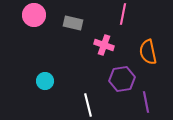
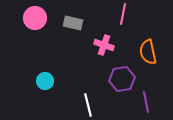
pink circle: moved 1 px right, 3 px down
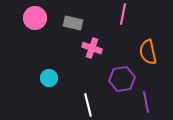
pink cross: moved 12 px left, 3 px down
cyan circle: moved 4 px right, 3 px up
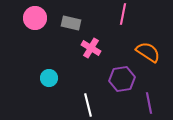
gray rectangle: moved 2 px left
pink cross: moved 1 px left; rotated 12 degrees clockwise
orange semicircle: rotated 135 degrees clockwise
purple line: moved 3 px right, 1 px down
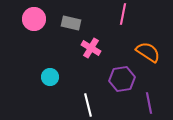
pink circle: moved 1 px left, 1 px down
cyan circle: moved 1 px right, 1 px up
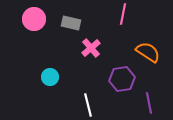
pink cross: rotated 18 degrees clockwise
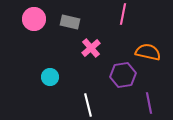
gray rectangle: moved 1 px left, 1 px up
orange semicircle: rotated 20 degrees counterclockwise
purple hexagon: moved 1 px right, 4 px up
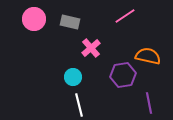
pink line: moved 2 px right, 2 px down; rotated 45 degrees clockwise
orange semicircle: moved 4 px down
cyan circle: moved 23 px right
white line: moved 9 px left
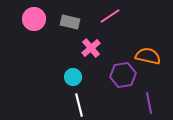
pink line: moved 15 px left
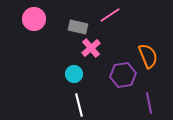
pink line: moved 1 px up
gray rectangle: moved 8 px right, 5 px down
orange semicircle: rotated 55 degrees clockwise
cyan circle: moved 1 px right, 3 px up
